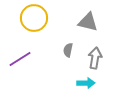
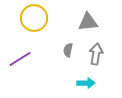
gray triangle: rotated 20 degrees counterclockwise
gray arrow: moved 1 px right, 4 px up
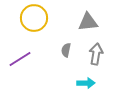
gray semicircle: moved 2 px left
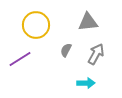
yellow circle: moved 2 px right, 7 px down
gray semicircle: rotated 16 degrees clockwise
gray arrow: rotated 20 degrees clockwise
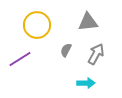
yellow circle: moved 1 px right
